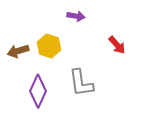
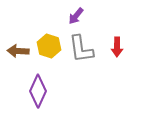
purple arrow: rotated 120 degrees clockwise
red arrow: moved 2 px down; rotated 42 degrees clockwise
brown arrow: rotated 20 degrees clockwise
gray L-shape: moved 34 px up
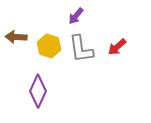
red arrow: rotated 48 degrees clockwise
brown arrow: moved 2 px left, 14 px up
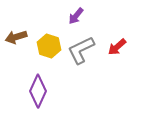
brown arrow: rotated 20 degrees counterclockwise
gray L-shape: moved 1 px down; rotated 72 degrees clockwise
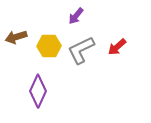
yellow hexagon: rotated 20 degrees counterclockwise
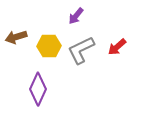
purple diamond: moved 2 px up
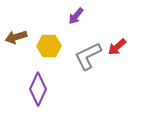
gray L-shape: moved 7 px right, 6 px down
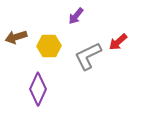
red arrow: moved 1 px right, 5 px up
